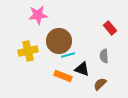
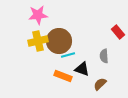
red rectangle: moved 8 px right, 4 px down
yellow cross: moved 10 px right, 10 px up
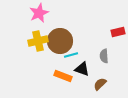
pink star: moved 1 px right, 2 px up; rotated 18 degrees counterclockwise
red rectangle: rotated 64 degrees counterclockwise
brown circle: moved 1 px right
cyan line: moved 3 px right
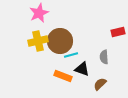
gray semicircle: moved 1 px down
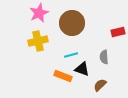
brown circle: moved 12 px right, 18 px up
brown semicircle: moved 1 px down
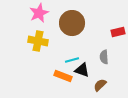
yellow cross: rotated 24 degrees clockwise
cyan line: moved 1 px right, 5 px down
black triangle: moved 1 px down
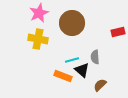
yellow cross: moved 2 px up
gray semicircle: moved 9 px left
black triangle: rotated 21 degrees clockwise
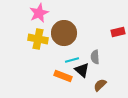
brown circle: moved 8 px left, 10 px down
